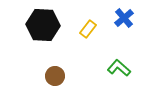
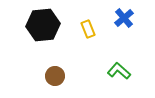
black hexagon: rotated 8 degrees counterclockwise
yellow rectangle: rotated 60 degrees counterclockwise
green L-shape: moved 3 px down
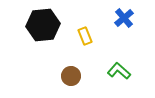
yellow rectangle: moved 3 px left, 7 px down
brown circle: moved 16 px right
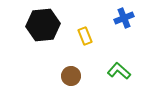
blue cross: rotated 18 degrees clockwise
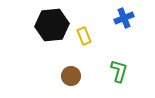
black hexagon: moved 9 px right
yellow rectangle: moved 1 px left
green L-shape: rotated 65 degrees clockwise
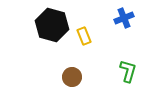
black hexagon: rotated 20 degrees clockwise
green L-shape: moved 9 px right
brown circle: moved 1 px right, 1 px down
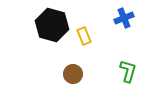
brown circle: moved 1 px right, 3 px up
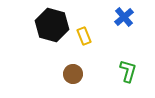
blue cross: moved 1 px up; rotated 18 degrees counterclockwise
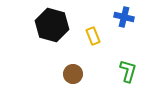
blue cross: rotated 36 degrees counterclockwise
yellow rectangle: moved 9 px right
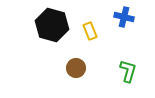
yellow rectangle: moved 3 px left, 5 px up
brown circle: moved 3 px right, 6 px up
